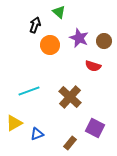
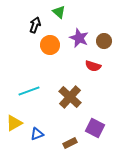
brown rectangle: rotated 24 degrees clockwise
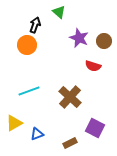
orange circle: moved 23 px left
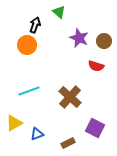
red semicircle: moved 3 px right
brown rectangle: moved 2 px left
